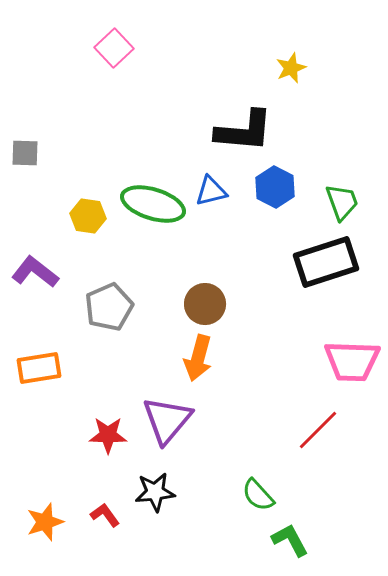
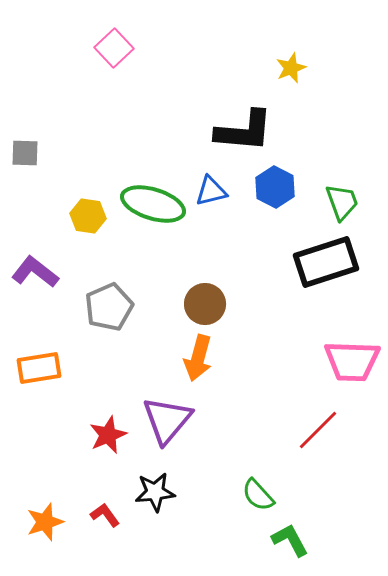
red star: rotated 24 degrees counterclockwise
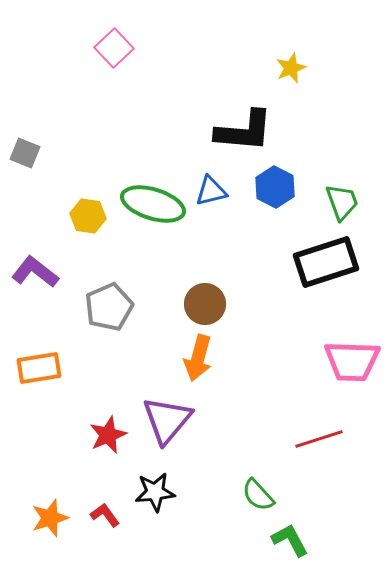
gray square: rotated 20 degrees clockwise
red line: moved 1 px right, 9 px down; rotated 27 degrees clockwise
orange star: moved 5 px right, 4 px up
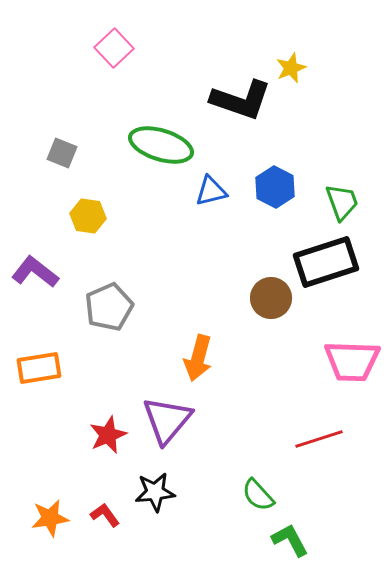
black L-shape: moved 3 px left, 31 px up; rotated 14 degrees clockwise
gray square: moved 37 px right
green ellipse: moved 8 px right, 59 px up
brown circle: moved 66 px right, 6 px up
orange star: rotated 9 degrees clockwise
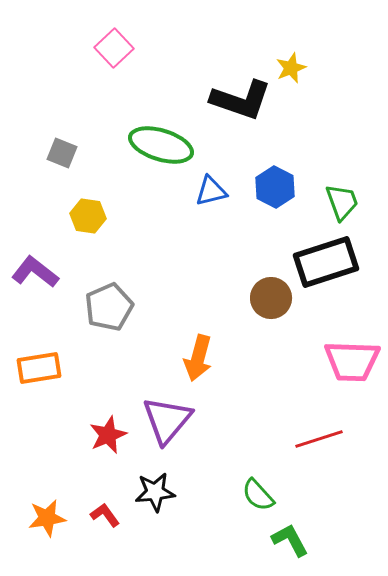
orange star: moved 3 px left
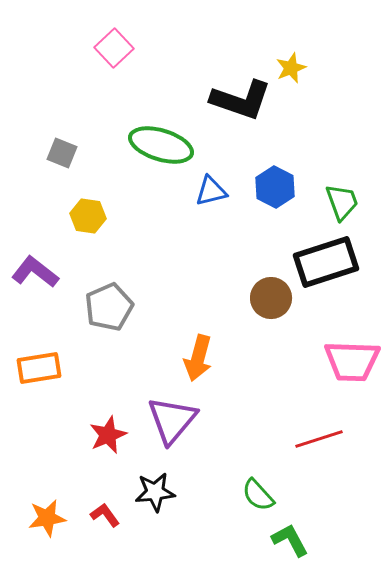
purple triangle: moved 5 px right
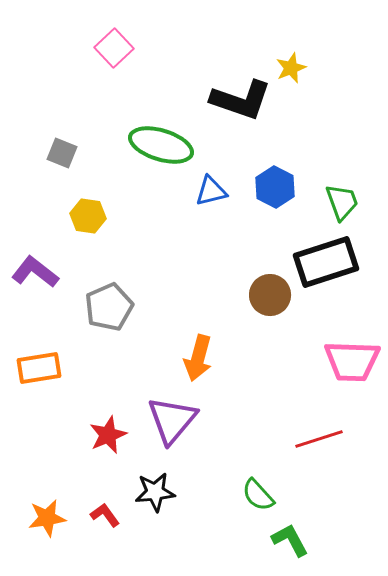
brown circle: moved 1 px left, 3 px up
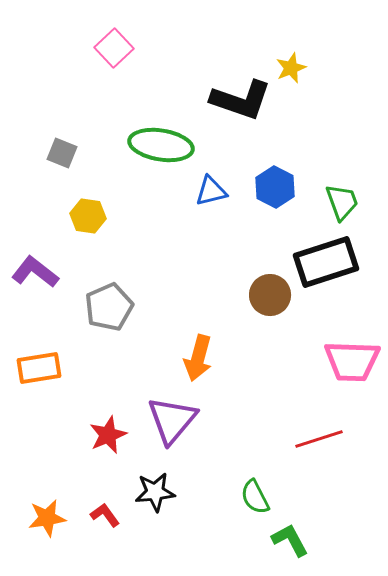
green ellipse: rotated 8 degrees counterclockwise
green semicircle: moved 3 px left, 2 px down; rotated 15 degrees clockwise
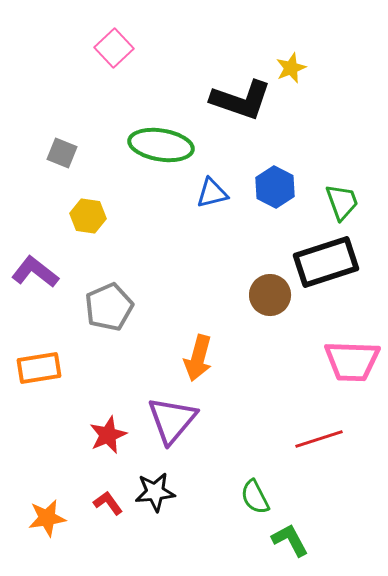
blue triangle: moved 1 px right, 2 px down
red L-shape: moved 3 px right, 12 px up
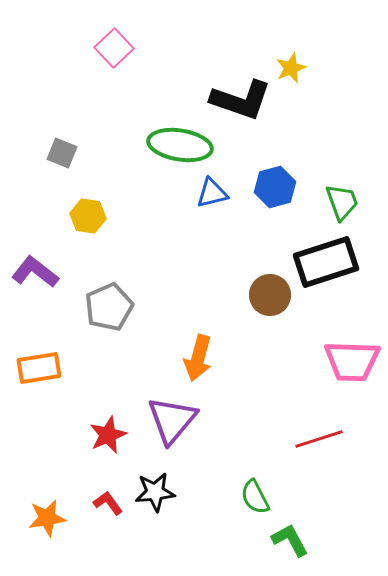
green ellipse: moved 19 px right
blue hexagon: rotated 18 degrees clockwise
